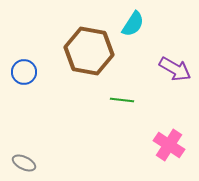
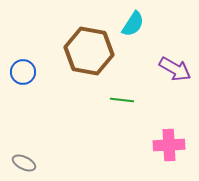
blue circle: moved 1 px left
pink cross: rotated 36 degrees counterclockwise
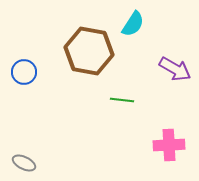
blue circle: moved 1 px right
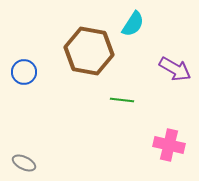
pink cross: rotated 16 degrees clockwise
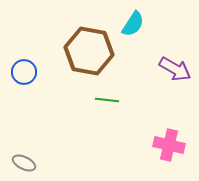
green line: moved 15 px left
